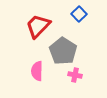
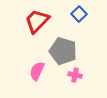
red trapezoid: moved 1 px left, 5 px up
gray pentagon: rotated 16 degrees counterclockwise
pink semicircle: rotated 24 degrees clockwise
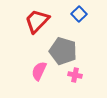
pink semicircle: moved 2 px right
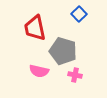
red trapezoid: moved 2 px left, 7 px down; rotated 56 degrees counterclockwise
pink semicircle: rotated 102 degrees counterclockwise
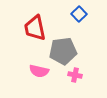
gray pentagon: rotated 24 degrees counterclockwise
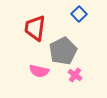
red trapezoid: rotated 20 degrees clockwise
gray pentagon: rotated 20 degrees counterclockwise
pink cross: rotated 24 degrees clockwise
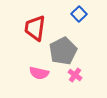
pink semicircle: moved 2 px down
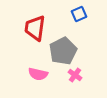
blue square: rotated 21 degrees clockwise
pink semicircle: moved 1 px left, 1 px down
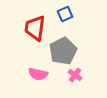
blue square: moved 14 px left
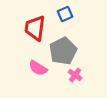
pink semicircle: moved 6 px up; rotated 18 degrees clockwise
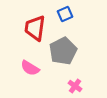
pink semicircle: moved 8 px left
pink cross: moved 11 px down
